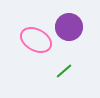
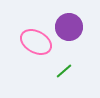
pink ellipse: moved 2 px down
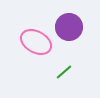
green line: moved 1 px down
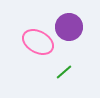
pink ellipse: moved 2 px right
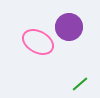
green line: moved 16 px right, 12 px down
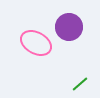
pink ellipse: moved 2 px left, 1 px down
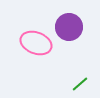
pink ellipse: rotated 8 degrees counterclockwise
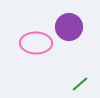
pink ellipse: rotated 20 degrees counterclockwise
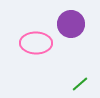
purple circle: moved 2 px right, 3 px up
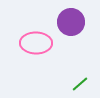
purple circle: moved 2 px up
